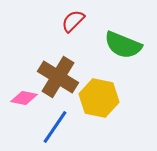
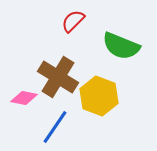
green semicircle: moved 2 px left, 1 px down
yellow hexagon: moved 2 px up; rotated 9 degrees clockwise
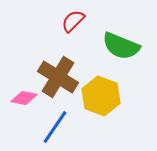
yellow hexagon: moved 2 px right
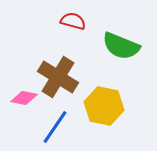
red semicircle: rotated 60 degrees clockwise
yellow hexagon: moved 3 px right, 10 px down; rotated 9 degrees counterclockwise
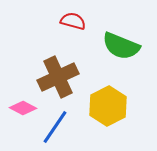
brown cross: rotated 33 degrees clockwise
pink diamond: moved 1 px left, 10 px down; rotated 16 degrees clockwise
yellow hexagon: moved 4 px right; rotated 21 degrees clockwise
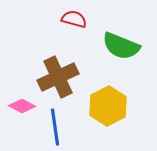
red semicircle: moved 1 px right, 2 px up
pink diamond: moved 1 px left, 2 px up
blue line: rotated 42 degrees counterclockwise
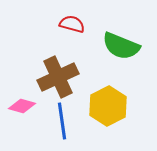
red semicircle: moved 2 px left, 5 px down
pink diamond: rotated 12 degrees counterclockwise
blue line: moved 7 px right, 6 px up
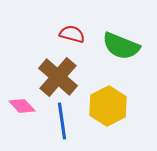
red semicircle: moved 10 px down
brown cross: rotated 24 degrees counterclockwise
pink diamond: rotated 32 degrees clockwise
